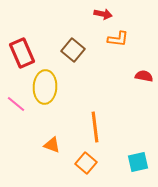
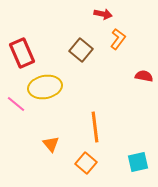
orange L-shape: rotated 60 degrees counterclockwise
brown square: moved 8 px right
yellow ellipse: rotated 76 degrees clockwise
orange triangle: moved 1 px left, 1 px up; rotated 30 degrees clockwise
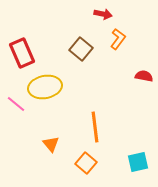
brown square: moved 1 px up
